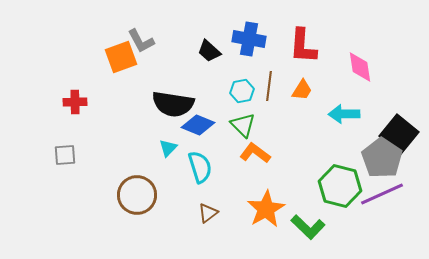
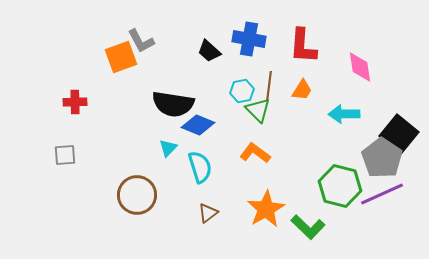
green triangle: moved 15 px right, 15 px up
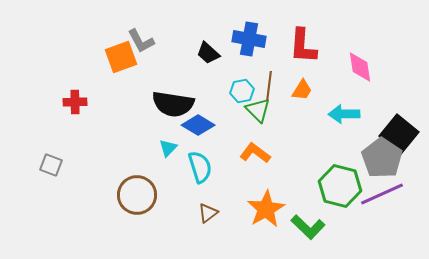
black trapezoid: moved 1 px left, 2 px down
blue diamond: rotated 8 degrees clockwise
gray square: moved 14 px left, 10 px down; rotated 25 degrees clockwise
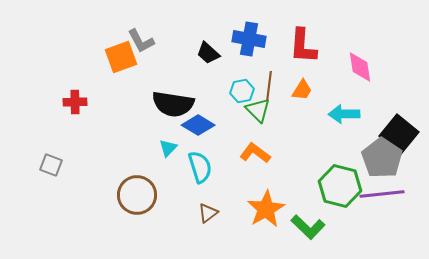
purple line: rotated 18 degrees clockwise
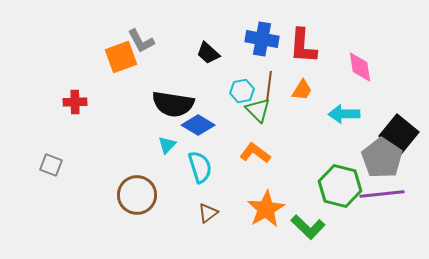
blue cross: moved 13 px right
cyan triangle: moved 1 px left, 3 px up
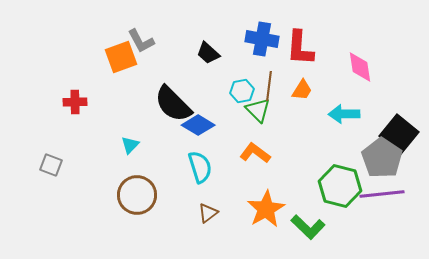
red L-shape: moved 3 px left, 2 px down
black semicircle: rotated 36 degrees clockwise
cyan triangle: moved 37 px left
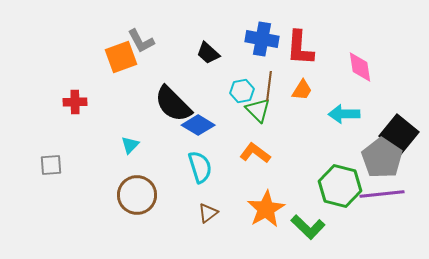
gray square: rotated 25 degrees counterclockwise
